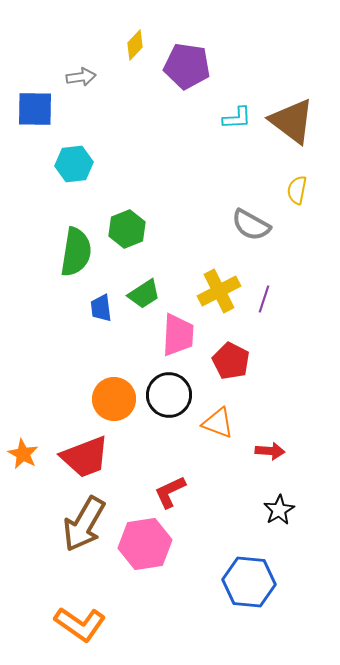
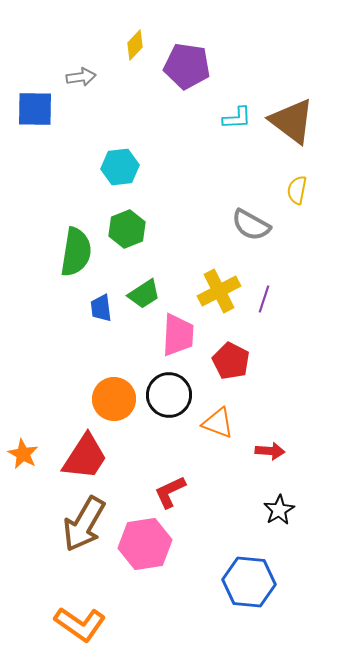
cyan hexagon: moved 46 px right, 3 px down
red trapezoid: rotated 36 degrees counterclockwise
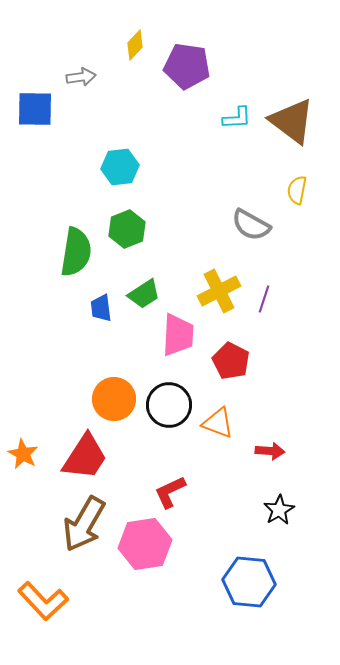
black circle: moved 10 px down
orange L-shape: moved 37 px left, 23 px up; rotated 12 degrees clockwise
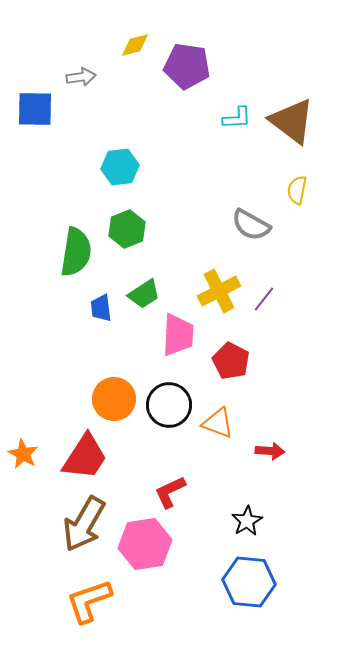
yellow diamond: rotated 32 degrees clockwise
purple line: rotated 20 degrees clockwise
black star: moved 32 px left, 11 px down
orange L-shape: moved 46 px right; rotated 114 degrees clockwise
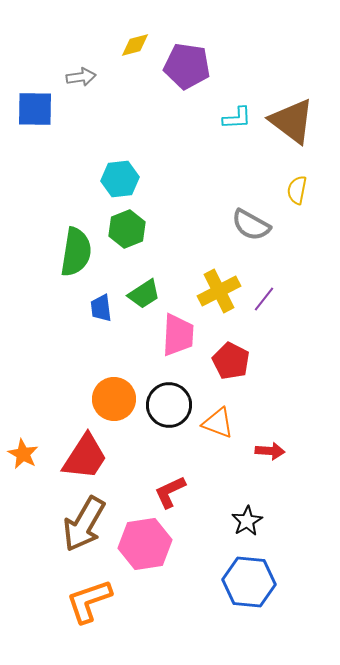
cyan hexagon: moved 12 px down
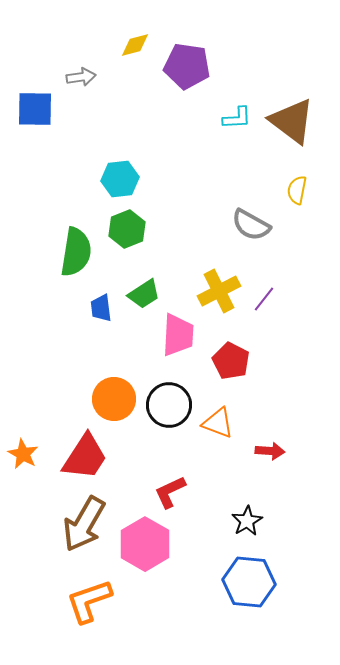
pink hexagon: rotated 21 degrees counterclockwise
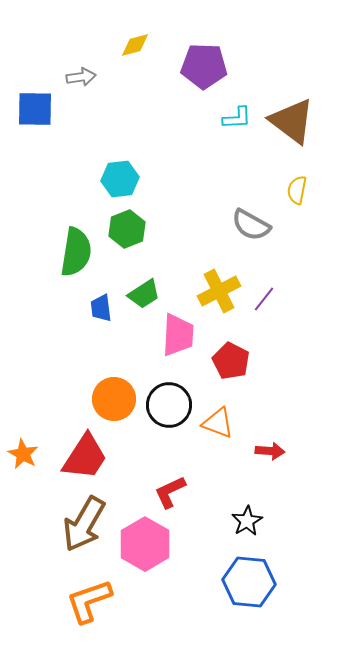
purple pentagon: moved 17 px right; rotated 6 degrees counterclockwise
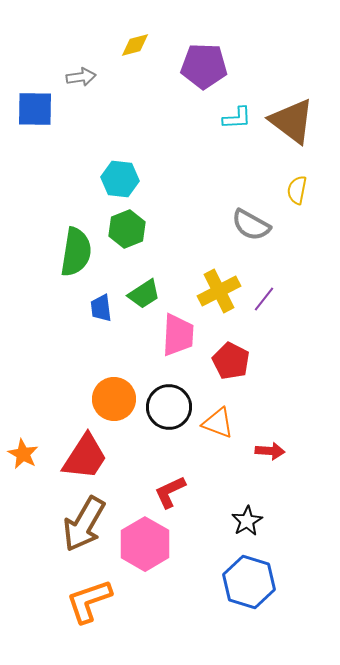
cyan hexagon: rotated 12 degrees clockwise
black circle: moved 2 px down
blue hexagon: rotated 12 degrees clockwise
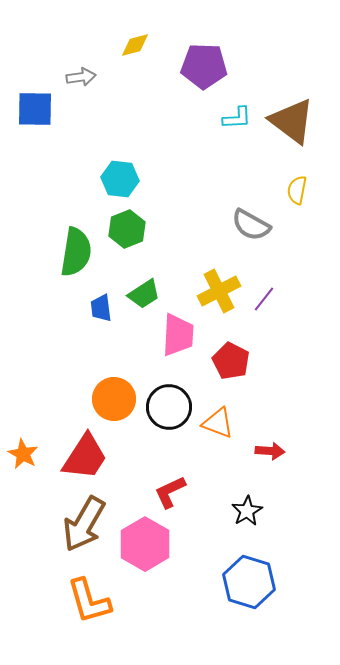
black star: moved 10 px up
orange L-shape: rotated 87 degrees counterclockwise
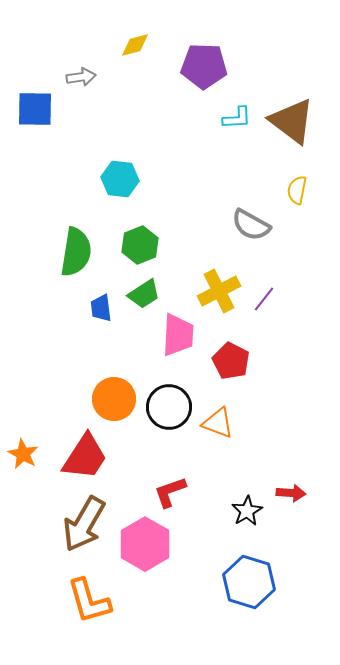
green hexagon: moved 13 px right, 16 px down
red arrow: moved 21 px right, 42 px down
red L-shape: rotated 6 degrees clockwise
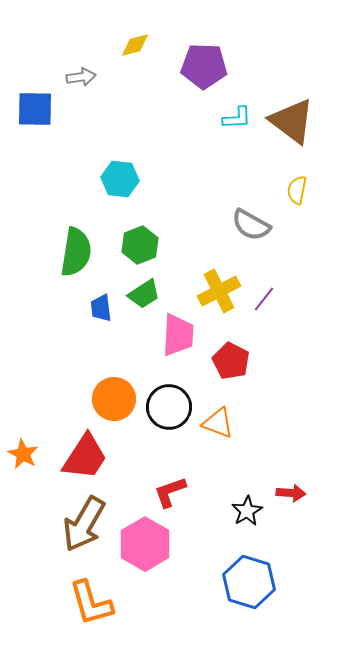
orange L-shape: moved 2 px right, 2 px down
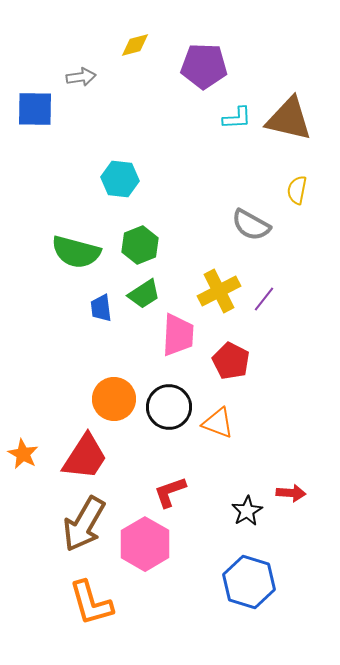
brown triangle: moved 3 px left, 2 px up; rotated 24 degrees counterclockwise
green semicircle: rotated 96 degrees clockwise
